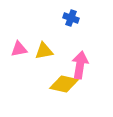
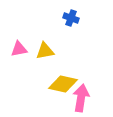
yellow triangle: moved 1 px right
pink arrow: moved 1 px right, 33 px down
yellow diamond: moved 1 px left
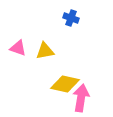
pink triangle: moved 1 px left, 1 px up; rotated 30 degrees clockwise
yellow diamond: moved 2 px right
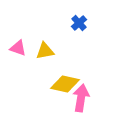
blue cross: moved 8 px right, 5 px down; rotated 28 degrees clockwise
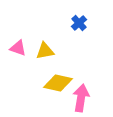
yellow diamond: moved 7 px left, 1 px up
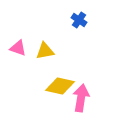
blue cross: moved 3 px up; rotated 14 degrees counterclockwise
yellow diamond: moved 2 px right, 3 px down
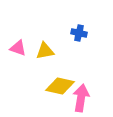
blue cross: moved 13 px down; rotated 21 degrees counterclockwise
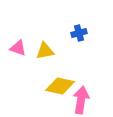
blue cross: rotated 28 degrees counterclockwise
pink arrow: moved 2 px down
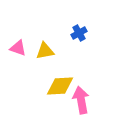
blue cross: rotated 14 degrees counterclockwise
yellow diamond: rotated 16 degrees counterclockwise
pink arrow: rotated 20 degrees counterclockwise
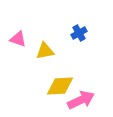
pink triangle: moved 9 px up
pink arrow: rotated 76 degrees clockwise
